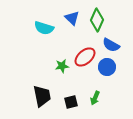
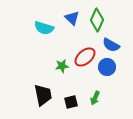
black trapezoid: moved 1 px right, 1 px up
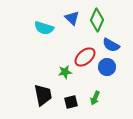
green star: moved 3 px right, 6 px down
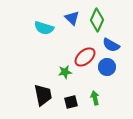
green arrow: rotated 144 degrees clockwise
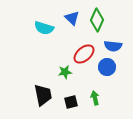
blue semicircle: moved 2 px right, 1 px down; rotated 24 degrees counterclockwise
red ellipse: moved 1 px left, 3 px up
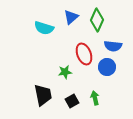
blue triangle: moved 1 px left, 1 px up; rotated 35 degrees clockwise
red ellipse: rotated 70 degrees counterclockwise
black square: moved 1 px right, 1 px up; rotated 16 degrees counterclockwise
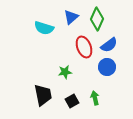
green diamond: moved 1 px up
blue semicircle: moved 4 px left, 1 px up; rotated 42 degrees counterclockwise
red ellipse: moved 7 px up
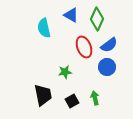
blue triangle: moved 2 px up; rotated 49 degrees counterclockwise
cyan semicircle: rotated 60 degrees clockwise
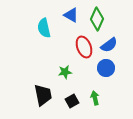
blue circle: moved 1 px left, 1 px down
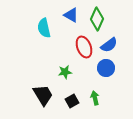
black trapezoid: rotated 20 degrees counterclockwise
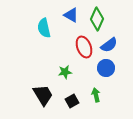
green arrow: moved 1 px right, 3 px up
